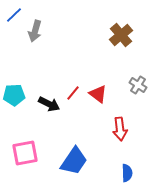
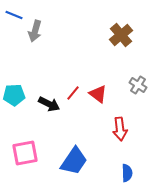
blue line: rotated 66 degrees clockwise
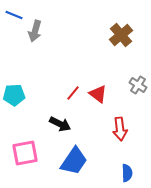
black arrow: moved 11 px right, 20 px down
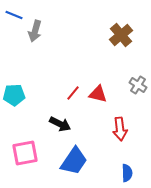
red triangle: rotated 24 degrees counterclockwise
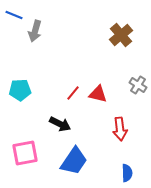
cyan pentagon: moved 6 px right, 5 px up
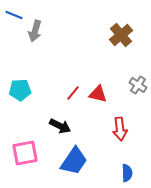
black arrow: moved 2 px down
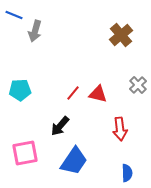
gray cross: rotated 12 degrees clockwise
black arrow: rotated 105 degrees clockwise
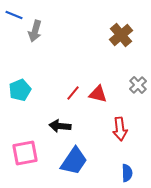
cyan pentagon: rotated 20 degrees counterclockwise
black arrow: rotated 55 degrees clockwise
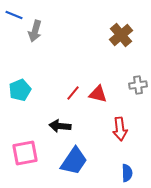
gray cross: rotated 36 degrees clockwise
